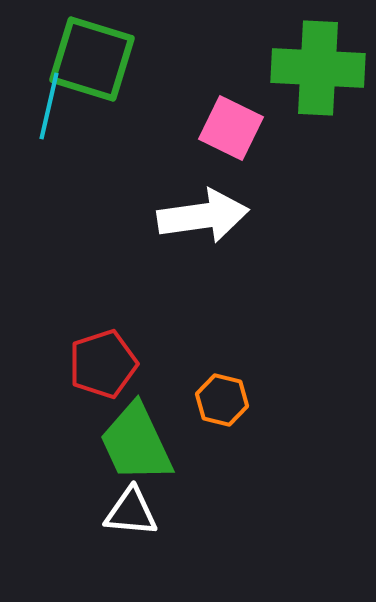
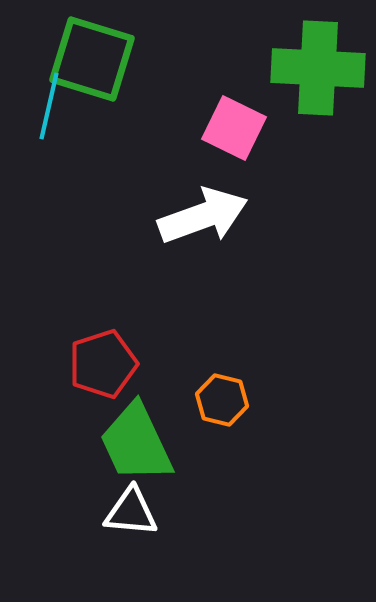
pink square: moved 3 px right
white arrow: rotated 12 degrees counterclockwise
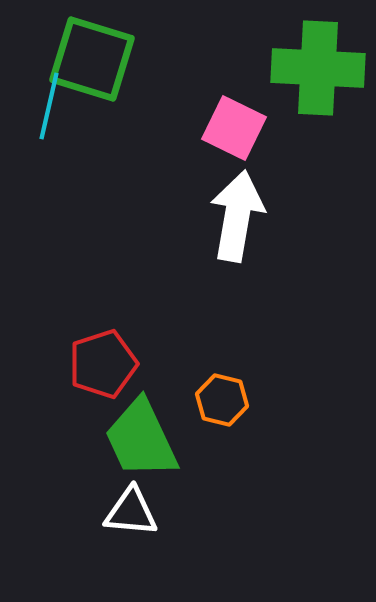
white arrow: moved 34 px right; rotated 60 degrees counterclockwise
green trapezoid: moved 5 px right, 4 px up
